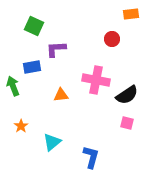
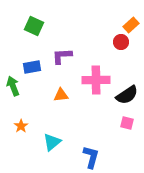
orange rectangle: moved 11 px down; rotated 35 degrees counterclockwise
red circle: moved 9 px right, 3 px down
purple L-shape: moved 6 px right, 7 px down
pink cross: rotated 12 degrees counterclockwise
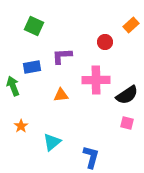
red circle: moved 16 px left
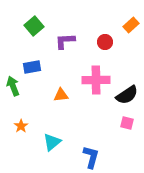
green square: rotated 24 degrees clockwise
purple L-shape: moved 3 px right, 15 px up
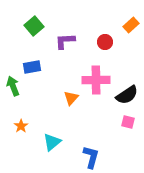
orange triangle: moved 10 px right, 3 px down; rotated 42 degrees counterclockwise
pink square: moved 1 px right, 1 px up
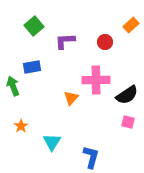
cyan triangle: rotated 18 degrees counterclockwise
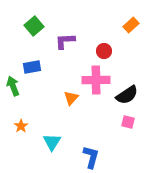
red circle: moved 1 px left, 9 px down
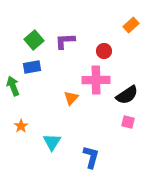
green square: moved 14 px down
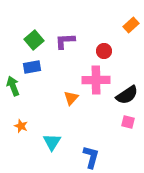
orange star: rotated 16 degrees counterclockwise
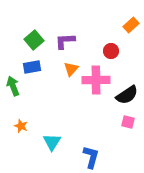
red circle: moved 7 px right
orange triangle: moved 29 px up
